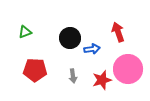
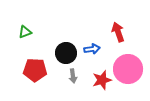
black circle: moved 4 px left, 15 px down
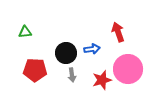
green triangle: rotated 16 degrees clockwise
gray arrow: moved 1 px left, 1 px up
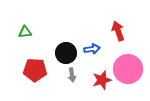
red arrow: moved 1 px up
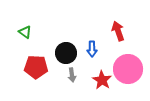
green triangle: rotated 40 degrees clockwise
blue arrow: rotated 98 degrees clockwise
red pentagon: moved 1 px right, 3 px up
red star: rotated 24 degrees counterclockwise
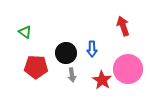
red arrow: moved 5 px right, 5 px up
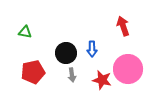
green triangle: rotated 24 degrees counterclockwise
red pentagon: moved 3 px left, 5 px down; rotated 15 degrees counterclockwise
red star: rotated 18 degrees counterclockwise
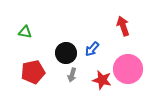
blue arrow: rotated 42 degrees clockwise
gray arrow: rotated 24 degrees clockwise
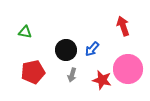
black circle: moved 3 px up
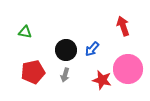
gray arrow: moved 7 px left
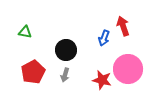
blue arrow: moved 12 px right, 11 px up; rotated 21 degrees counterclockwise
red pentagon: rotated 15 degrees counterclockwise
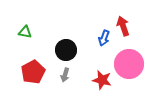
pink circle: moved 1 px right, 5 px up
